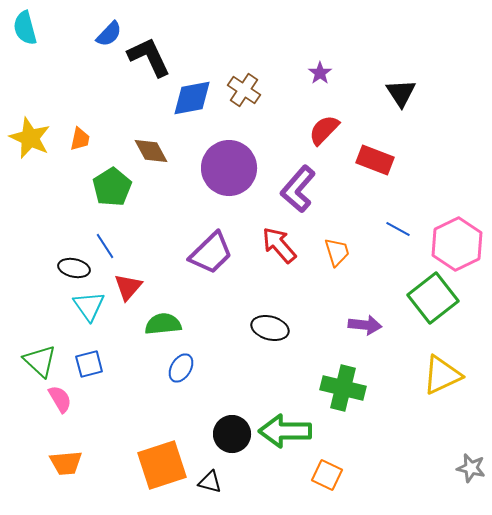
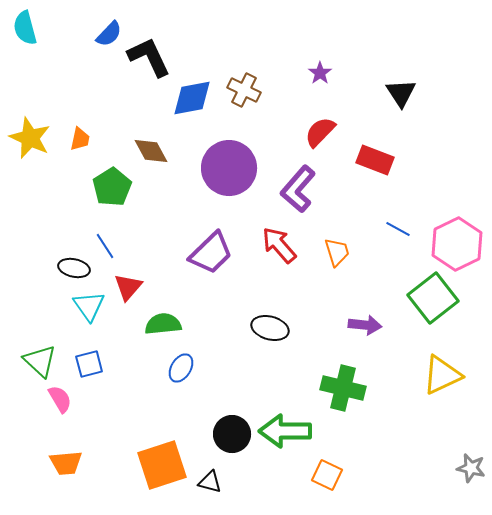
brown cross at (244, 90): rotated 8 degrees counterclockwise
red semicircle at (324, 130): moved 4 px left, 2 px down
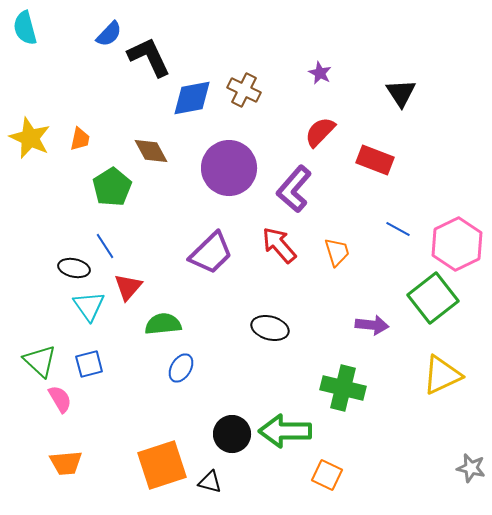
purple star at (320, 73): rotated 10 degrees counterclockwise
purple L-shape at (298, 189): moved 4 px left
purple arrow at (365, 325): moved 7 px right
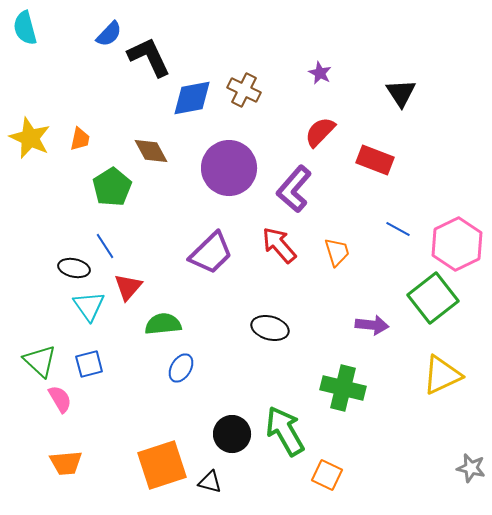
green arrow at (285, 431): rotated 60 degrees clockwise
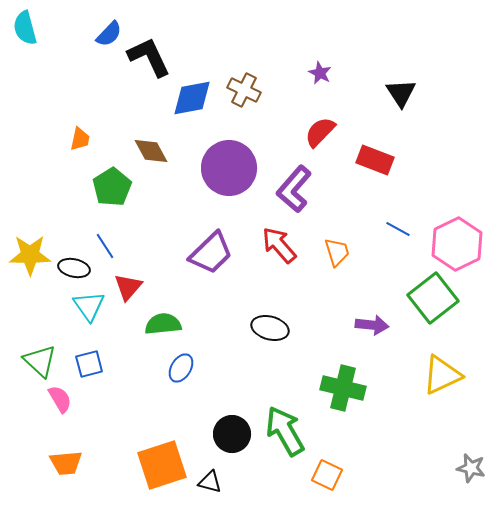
yellow star at (30, 138): moved 117 px down; rotated 24 degrees counterclockwise
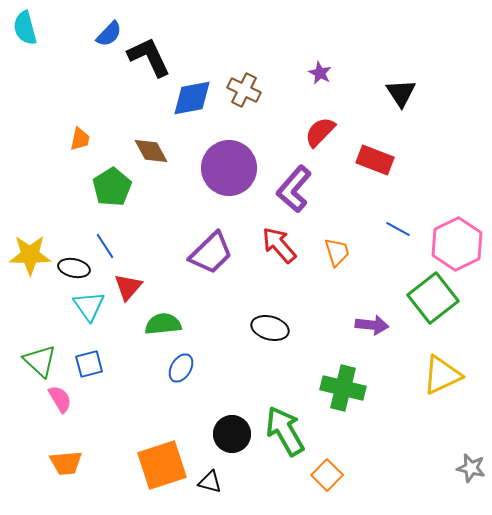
orange square at (327, 475): rotated 20 degrees clockwise
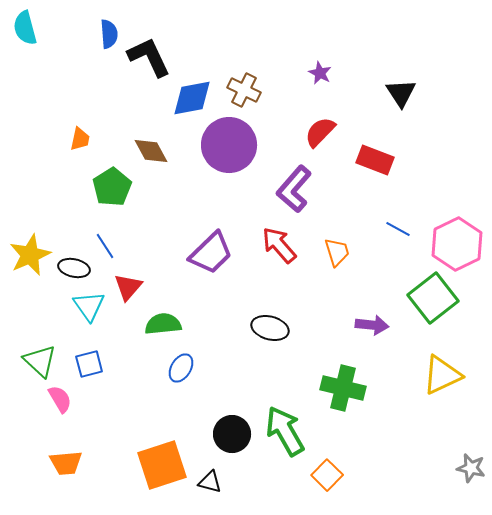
blue semicircle at (109, 34): rotated 48 degrees counterclockwise
purple circle at (229, 168): moved 23 px up
yellow star at (30, 255): rotated 24 degrees counterclockwise
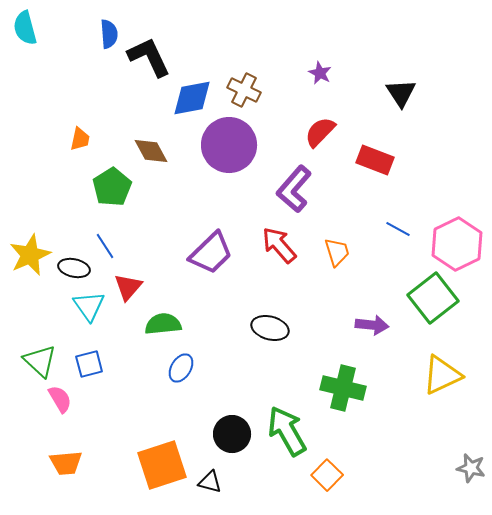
green arrow at (285, 431): moved 2 px right
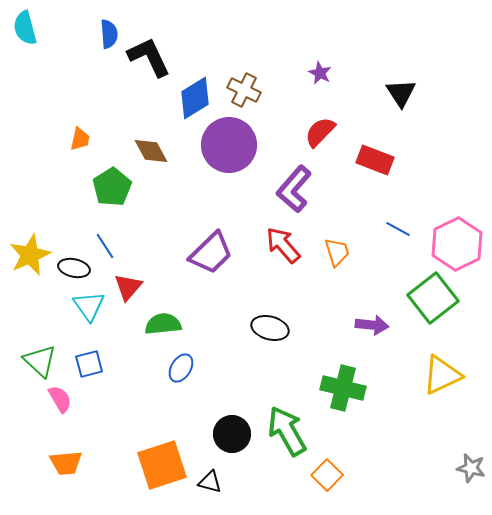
blue diamond at (192, 98): moved 3 px right; rotated 21 degrees counterclockwise
red arrow at (279, 245): moved 4 px right
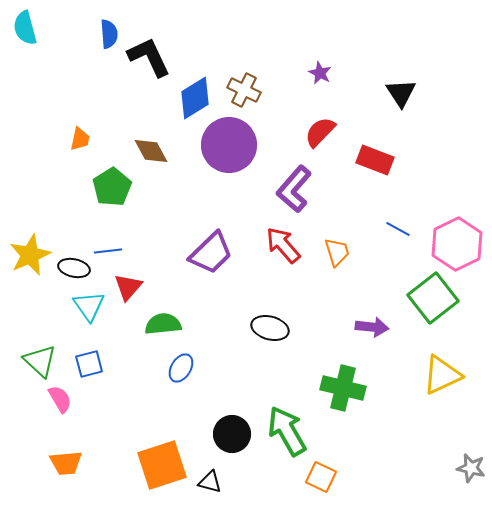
blue line at (105, 246): moved 3 px right, 5 px down; rotated 64 degrees counterclockwise
purple arrow at (372, 325): moved 2 px down
orange square at (327, 475): moved 6 px left, 2 px down; rotated 20 degrees counterclockwise
